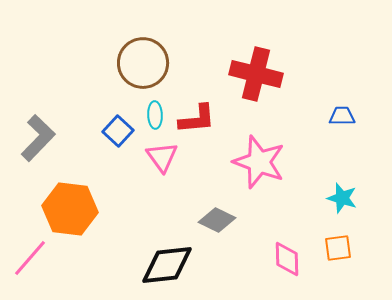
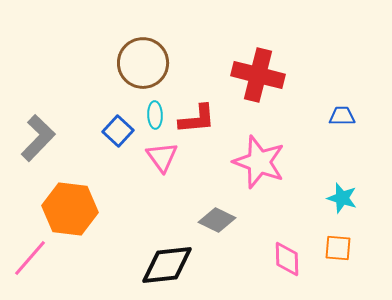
red cross: moved 2 px right, 1 px down
orange square: rotated 12 degrees clockwise
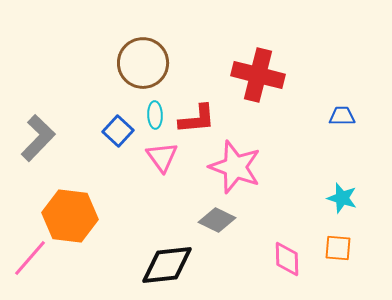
pink star: moved 24 px left, 5 px down
orange hexagon: moved 7 px down
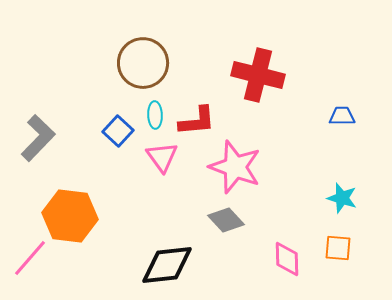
red L-shape: moved 2 px down
gray diamond: moved 9 px right; rotated 21 degrees clockwise
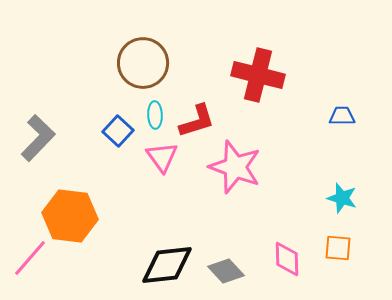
red L-shape: rotated 12 degrees counterclockwise
gray diamond: moved 51 px down
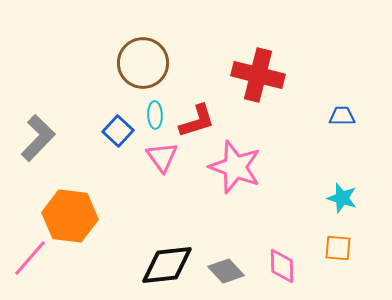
pink diamond: moved 5 px left, 7 px down
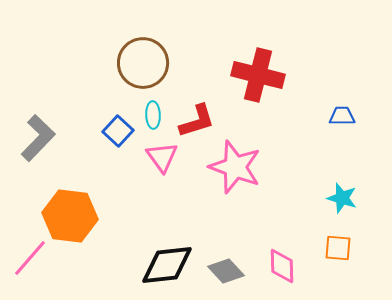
cyan ellipse: moved 2 px left
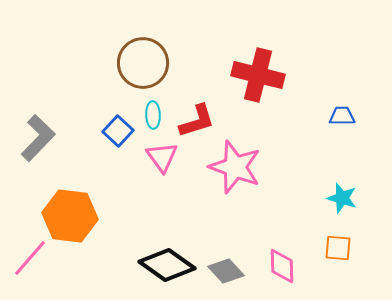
black diamond: rotated 42 degrees clockwise
